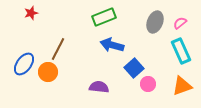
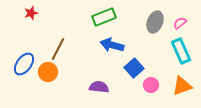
pink circle: moved 3 px right, 1 px down
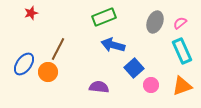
blue arrow: moved 1 px right
cyan rectangle: moved 1 px right
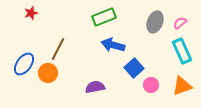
orange circle: moved 1 px down
purple semicircle: moved 4 px left; rotated 18 degrees counterclockwise
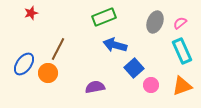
blue arrow: moved 2 px right
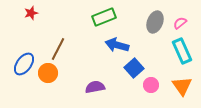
blue arrow: moved 2 px right
orange triangle: rotated 45 degrees counterclockwise
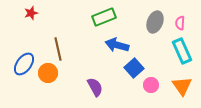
pink semicircle: rotated 48 degrees counterclockwise
brown line: rotated 40 degrees counterclockwise
purple semicircle: rotated 72 degrees clockwise
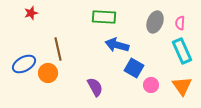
green rectangle: rotated 25 degrees clockwise
blue ellipse: rotated 25 degrees clockwise
blue square: rotated 18 degrees counterclockwise
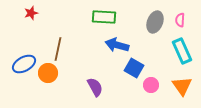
pink semicircle: moved 3 px up
brown line: rotated 25 degrees clockwise
